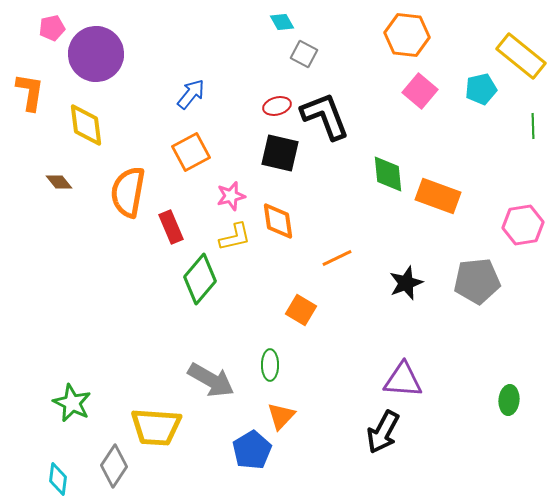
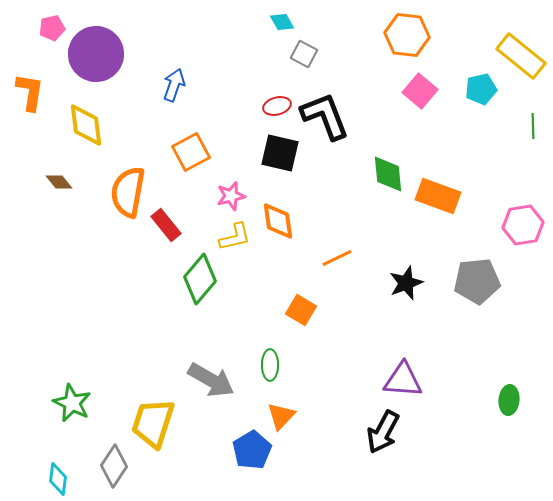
blue arrow at (191, 94): moved 17 px left, 9 px up; rotated 20 degrees counterclockwise
red rectangle at (171, 227): moved 5 px left, 2 px up; rotated 16 degrees counterclockwise
yellow trapezoid at (156, 427): moved 3 px left, 4 px up; rotated 104 degrees clockwise
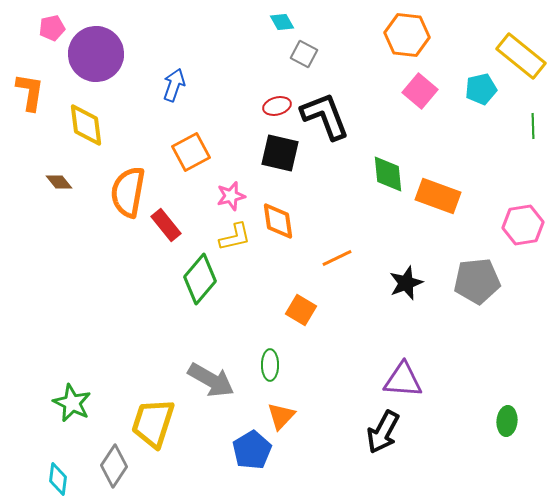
green ellipse at (509, 400): moved 2 px left, 21 px down
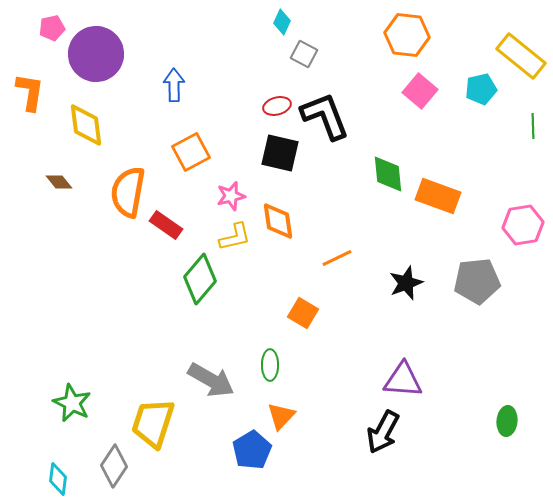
cyan diamond at (282, 22): rotated 55 degrees clockwise
blue arrow at (174, 85): rotated 20 degrees counterclockwise
red rectangle at (166, 225): rotated 16 degrees counterclockwise
orange square at (301, 310): moved 2 px right, 3 px down
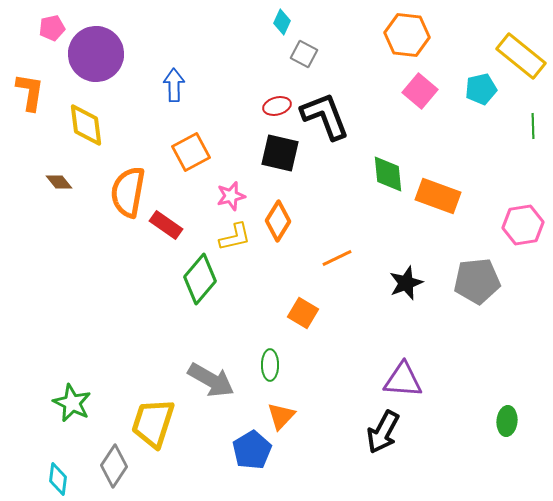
orange diamond at (278, 221): rotated 39 degrees clockwise
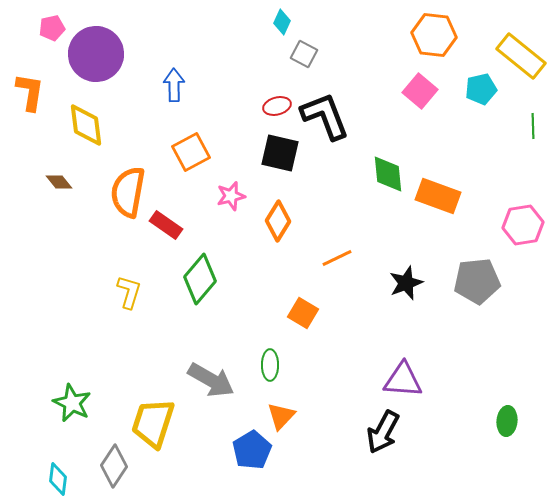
orange hexagon at (407, 35): moved 27 px right
yellow L-shape at (235, 237): moved 106 px left, 55 px down; rotated 60 degrees counterclockwise
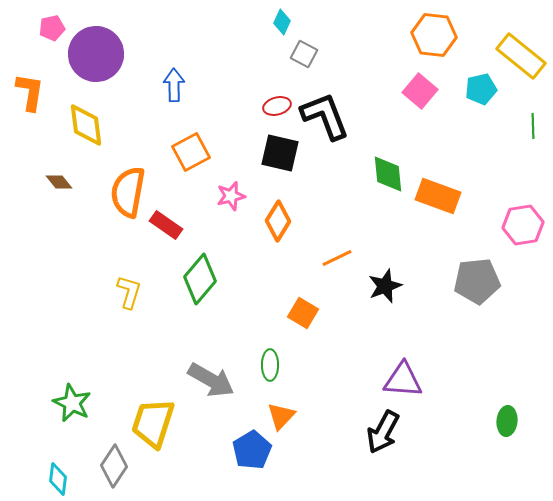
black star at (406, 283): moved 21 px left, 3 px down
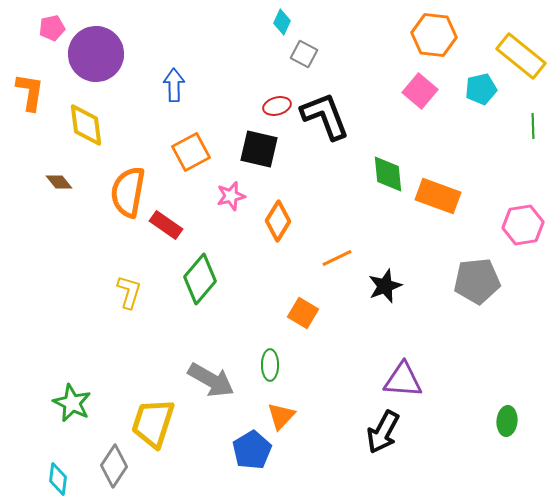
black square at (280, 153): moved 21 px left, 4 px up
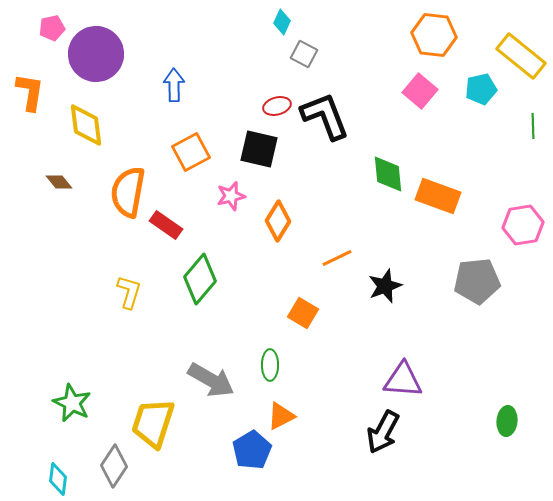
orange triangle at (281, 416): rotated 20 degrees clockwise
